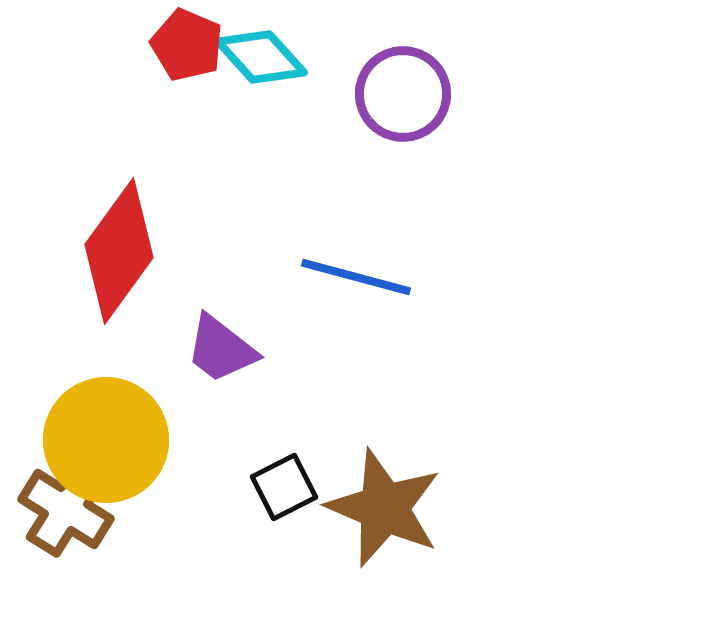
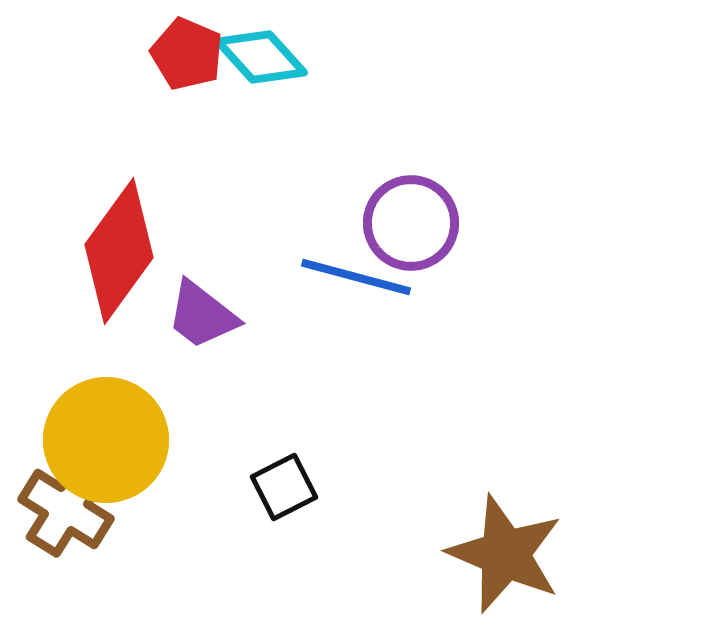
red pentagon: moved 9 px down
purple circle: moved 8 px right, 129 px down
purple trapezoid: moved 19 px left, 34 px up
brown star: moved 121 px right, 46 px down
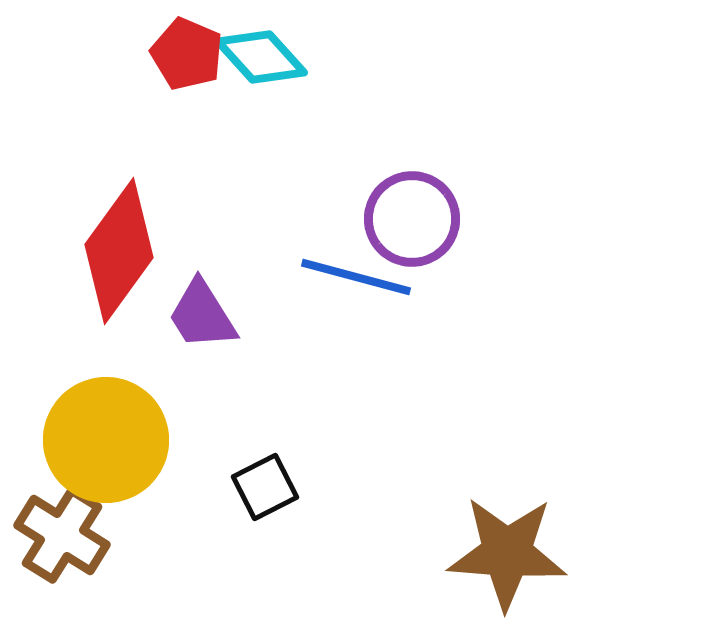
purple circle: moved 1 px right, 4 px up
purple trapezoid: rotated 20 degrees clockwise
black square: moved 19 px left
brown cross: moved 4 px left, 26 px down
brown star: moved 2 px right, 1 px up; rotated 19 degrees counterclockwise
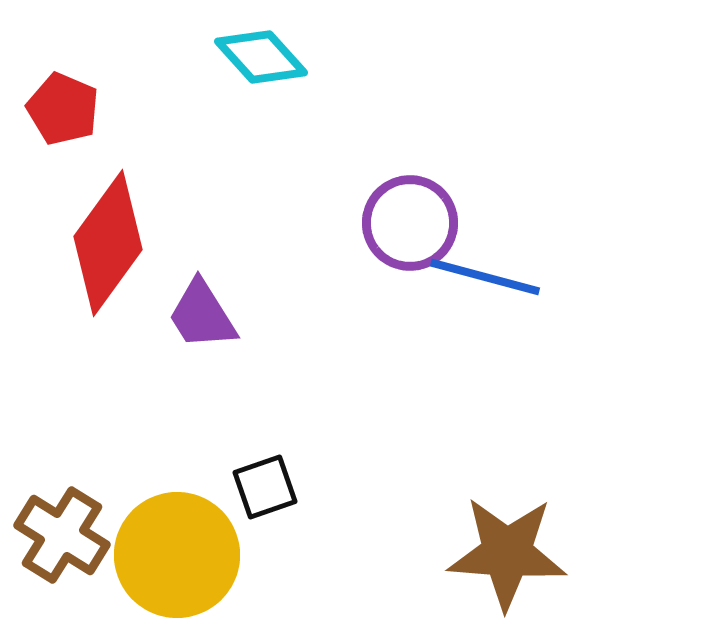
red pentagon: moved 124 px left, 55 px down
purple circle: moved 2 px left, 4 px down
red diamond: moved 11 px left, 8 px up
blue line: moved 129 px right
yellow circle: moved 71 px right, 115 px down
black square: rotated 8 degrees clockwise
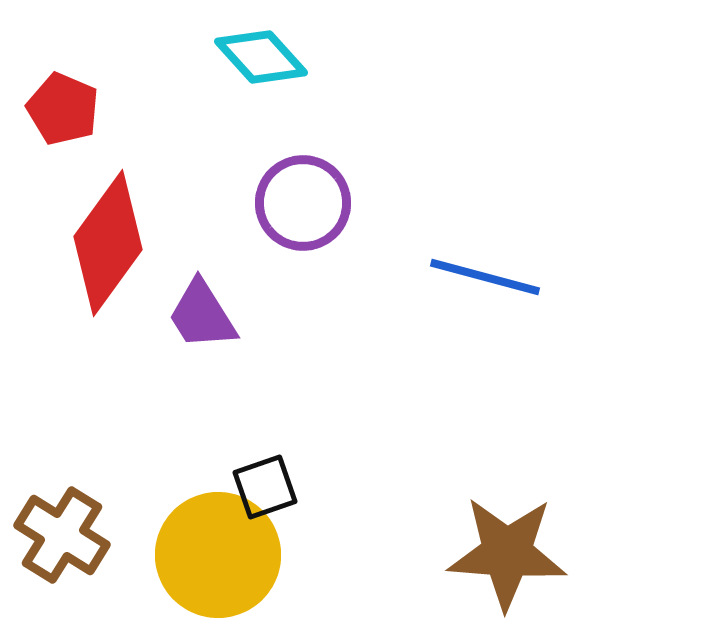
purple circle: moved 107 px left, 20 px up
yellow circle: moved 41 px right
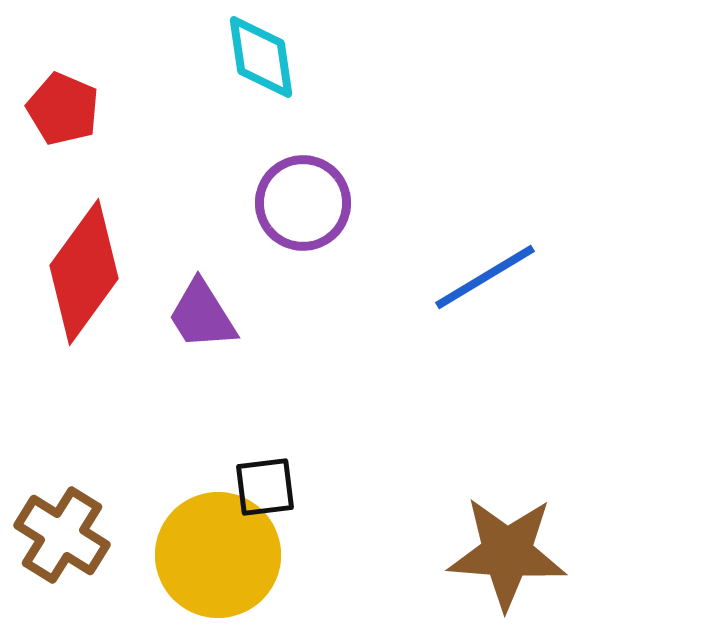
cyan diamond: rotated 34 degrees clockwise
red diamond: moved 24 px left, 29 px down
blue line: rotated 46 degrees counterclockwise
black square: rotated 12 degrees clockwise
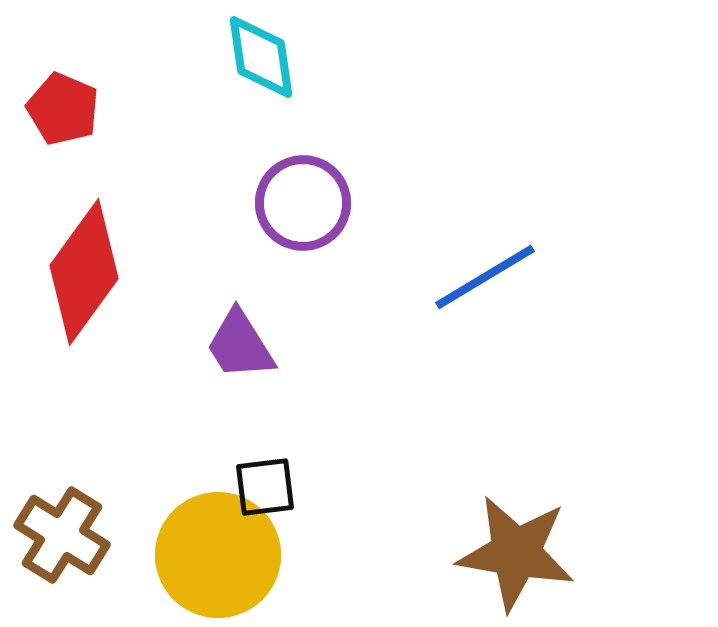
purple trapezoid: moved 38 px right, 30 px down
brown star: moved 9 px right; rotated 6 degrees clockwise
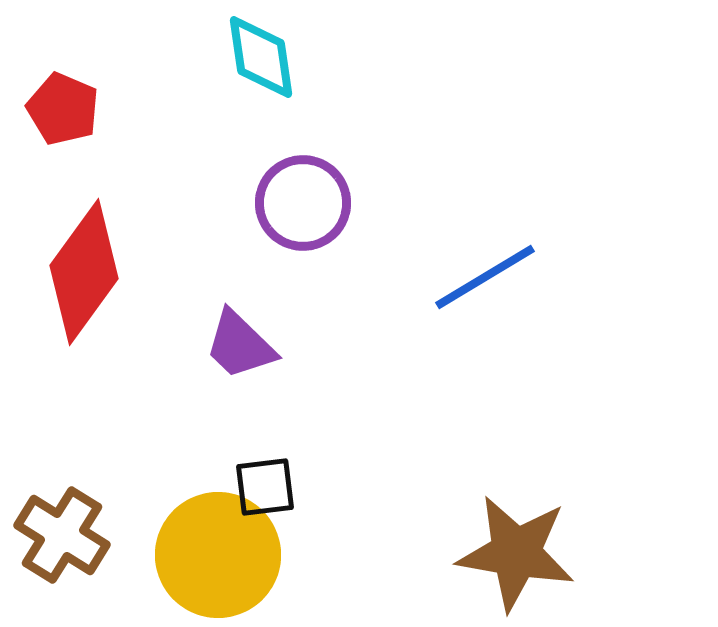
purple trapezoid: rotated 14 degrees counterclockwise
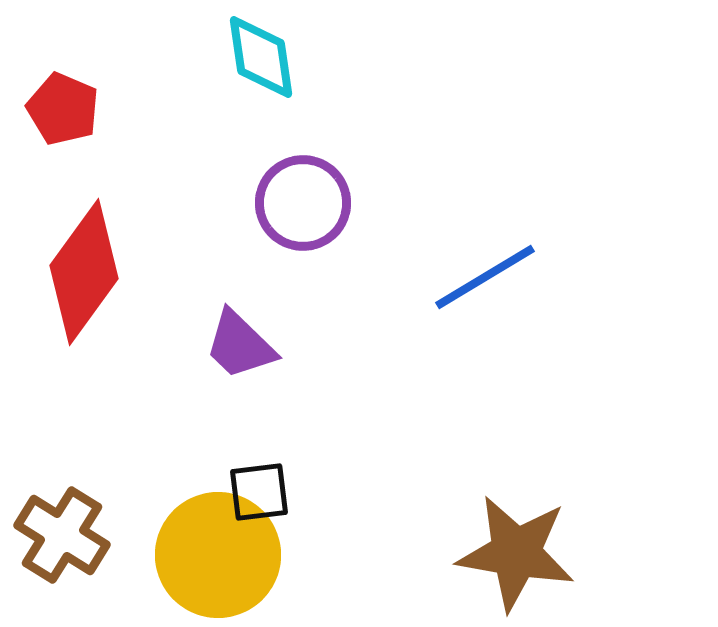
black square: moved 6 px left, 5 px down
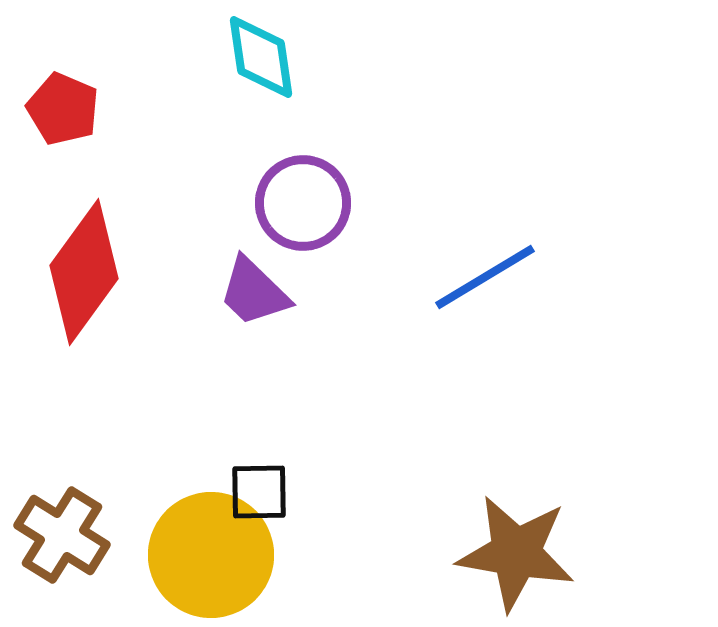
purple trapezoid: moved 14 px right, 53 px up
black square: rotated 6 degrees clockwise
yellow circle: moved 7 px left
